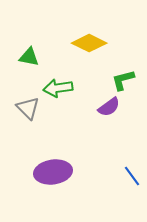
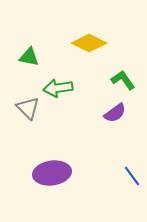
green L-shape: rotated 70 degrees clockwise
purple semicircle: moved 6 px right, 6 px down
purple ellipse: moved 1 px left, 1 px down
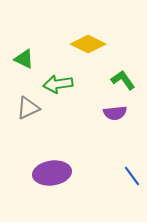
yellow diamond: moved 1 px left, 1 px down
green triangle: moved 5 px left, 2 px down; rotated 15 degrees clockwise
green arrow: moved 4 px up
gray triangle: rotated 50 degrees clockwise
purple semicircle: rotated 30 degrees clockwise
